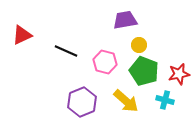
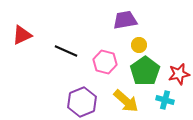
green pentagon: moved 1 px right; rotated 16 degrees clockwise
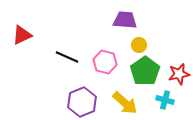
purple trapezoid: rotated 15 degrees clockwise
black line: moved 1 px right, 6 px down
yellow arrow: moved 1 px left, 2 px down
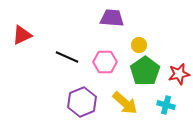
purple trapezoid: moved 13 px left, 2 px up
pink hexagon: rotated 15 degrees counterclockwise
cyan cross: moved 1 px right, 5 px down
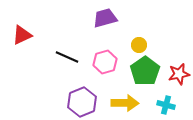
purple trapezoid: moved 7 px left; rotated 20 degrees counterclockwise
pink hexagon: rotated 15 degrees counterclockwise
yellow arrow: rotated 40 degrees counterclockwise
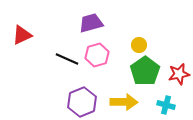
purple trapezoid: moved 14 px left, 5 px down
black line: moved 2 px down
pink hexagon: moved 8 px left, 7 px up
yellow arrow: moved 1 px left, 1 px up
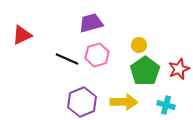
red star: moved 5 px up; rotated 10 degrees counterclockwise
